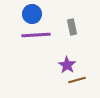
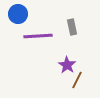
blue circle: moved 14 px left
purple line: moved 2 px right, 1 px down
brown line: rotated 48 degrees counterclockwise
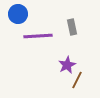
purple star: rotated 12 degrees clockwise
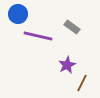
gray rectangle: rotated 42 degrees counterclockwise
purple line: rotated 16 degrees clockwise
brown line: moved 5 px right, 3 px down
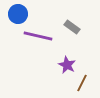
purple star: rotated 18 degrees counterclockwise
